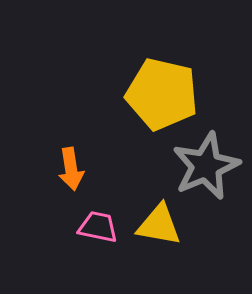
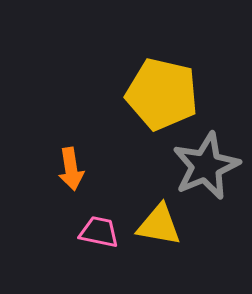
pink trapezoid: moved 1 px right, 5 px down
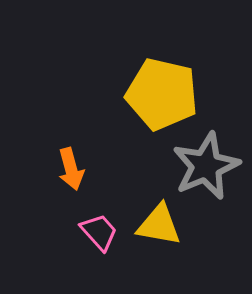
orange arrow: rotated 6 degrees counterclockwise
pink trapezoid: rotated 36 degrees clockwise
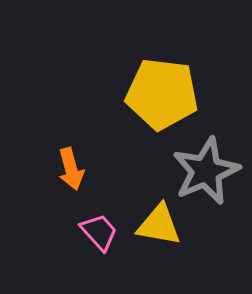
yellow pentagon: rotated 6 degrees counterclockwise
gray star: moved 5 px down
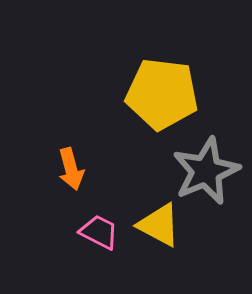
yellow triangle: rotated 18 degrees clockwise
pink trapezoid: rotated 21 degrees counterclockwise
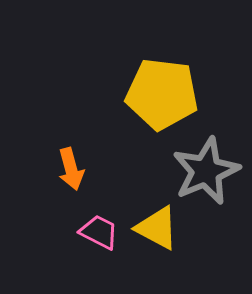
yellow triangle: moved 2 px left, 3 px down
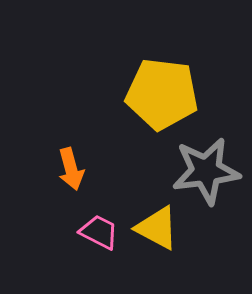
gray star: rotated 16 degrees clockwise
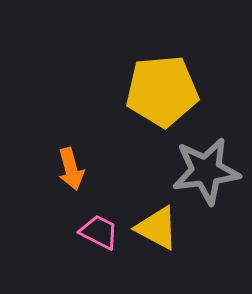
yellow pentagon: moved 3 px up; rotated 12 degrees counterclockwise
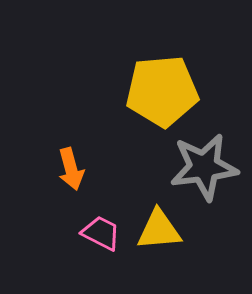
gray star: moved 2 px left, 4 px up
yellow triangle: moved 2 px right, 2 px down; rotated 33 degrees counterclockwise
pink trapezoid: moved 2 px right, 1 px down
